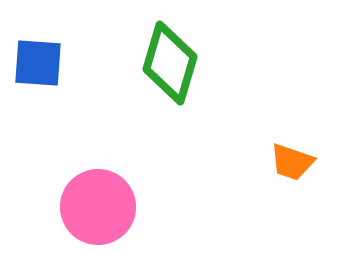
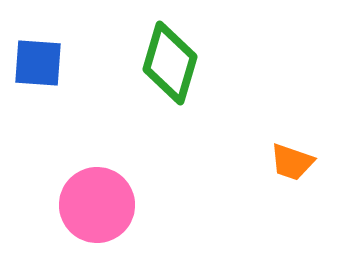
pink circle: moved 1 px left, 2 px up
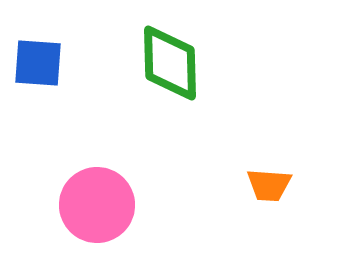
green diamond: rotated 18 degrees counterclockwise
orange trapezoid: moved 23 px left, 23 px down; rotated 15 degrees counterclockwise
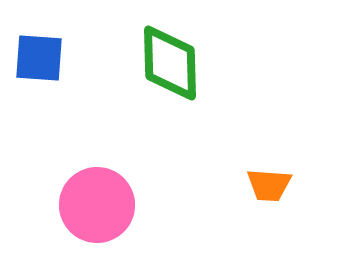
blue square: moved 1 px right, 5 px up
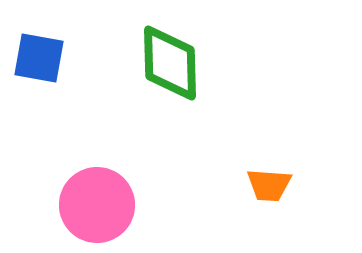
blue square: rotated 6 degrees clockwise
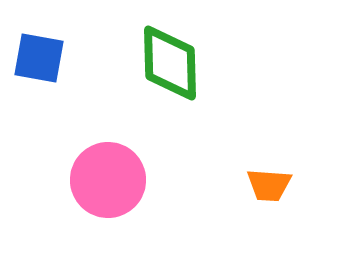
pink circle: moved 11 px right, 25 px up
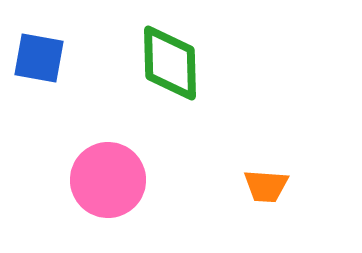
orange trapezoid: moved 3 px left, 1 px down
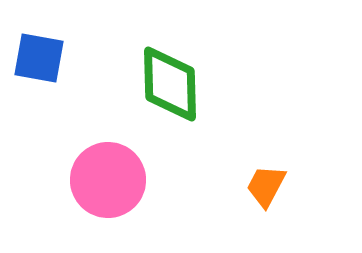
green diamond: moved 21 px down
orange trapezoid: rotated 114 degrees clockwise
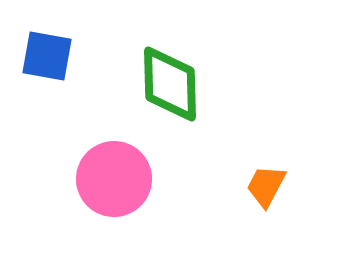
blue square: moved 8 px right, 2 px up
pink circle: moved 6 px right, 1 px up
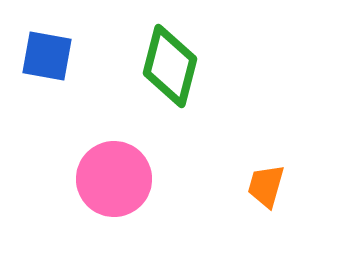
green diamond: moved 18 px up; rotated 16 degrees clockwise
orange trapezoid: rotated 12 degrees counterclockwise
